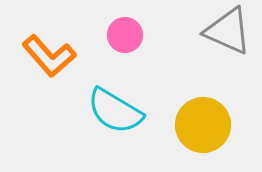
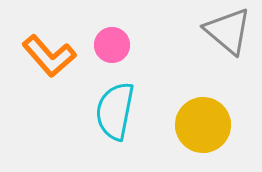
gray triangle: rotated 16 degrees clockwise
pink circle: moved 13 px left, 10 px down
cyan semicircle: rotated 70 degrees clockwise
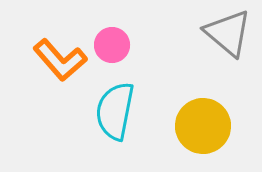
gray triangle: moved 2 px down
orange L-shape: moved 11 px right, 4 px down
yellow circle: moved 1 px down
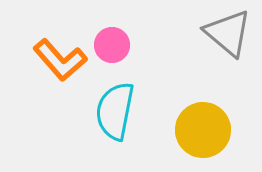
yellow circle: moved 4 px down
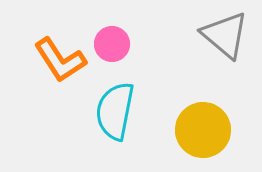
gray triangle: moved 3 px left, 2 px down
pink circle: moved 1 px up
orange L-shape: rotated 8 degrees clockwise
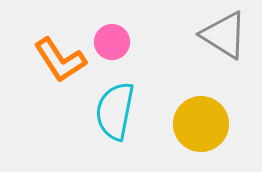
gray triangle: moved 1 px left; rotated 8 degrees counterclockwise
pink circle: moved 2 px up
yellow circle: moved 2 px left, 6 px up
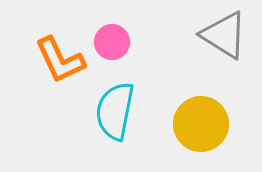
orange L-shape: rotated 8 degrees clockwise
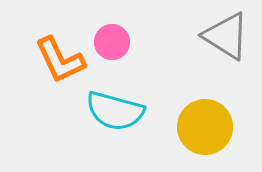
gray triangle: moved 2 px right, 1 px down
cyan semicircle: rotated 86 degrees counterclockwise
yellow circle: moved 4 px right, 3 px down
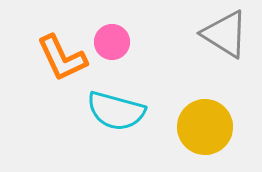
gray triangle: moved 1 px left, 2 px up
orange L-shape: moved 2 px right, 2 px up
cyan semicircle: moved 1 px right
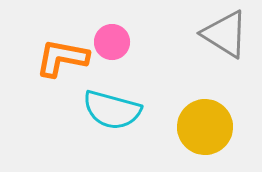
orange L-shape: rotated 126 degrees clockwise
cyan semicircle: moved 4 px left, 1 px up
